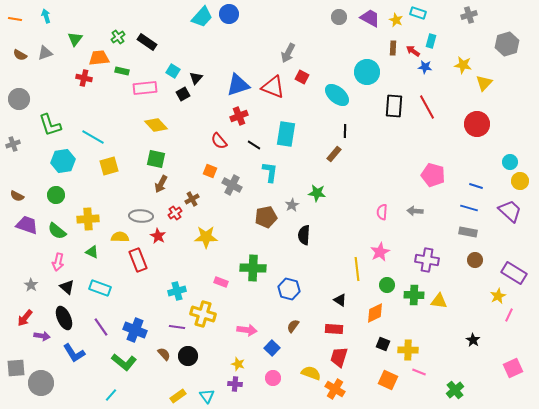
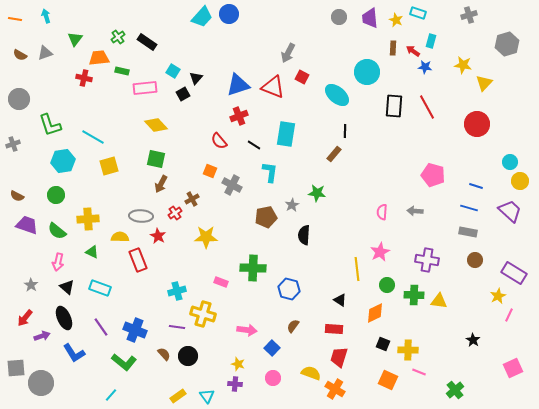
purple trapezoid at (370, 18): rotated 125 degrees counterclockwise
purple arrow at (42, 336): rotated 28 degrees counterclockwise
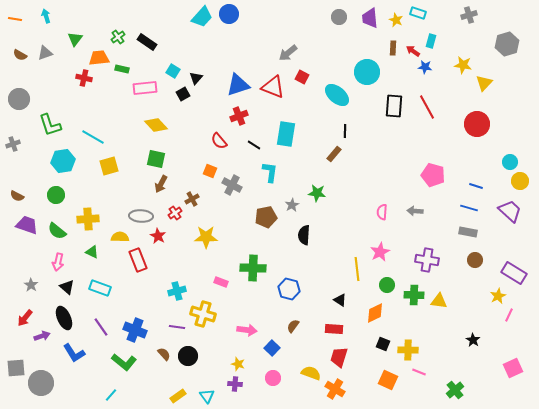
gray arrow at (288, 53): rotated 24 degrees clockwise
green rectangle at (122, 71): moved 2 px up
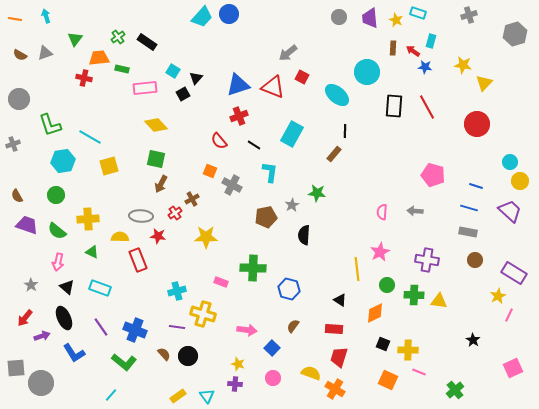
gray hexagon at (507, 44): moved 8 px right, 10 px up
cyan rectangle at (286, 134): moved 6 px right; rotated 20 degrees clockwise
cyan line at (93, 137): moved 3 px left
brown semicircle at (17, 196): rotated 32 degrees clockwise
red star at (158, 236): rotated 21 degrees counterclockwise
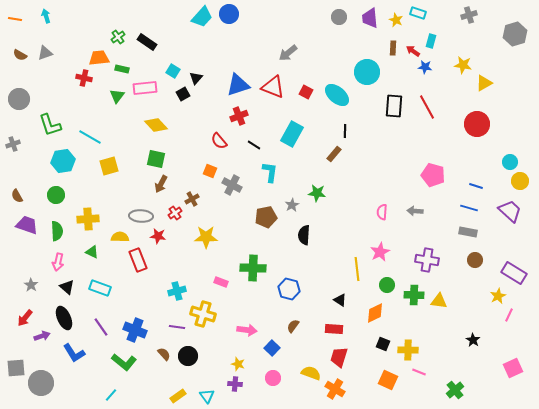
green triangle at (75, 39): moved 42 px right, 57 px down
red square at (302, 77): moved 4 px right, 15 px down
yellow triangle at (484, 83): rotated 18 degrees clockwise
green semicircle at (57, 231): rotated 132 degrees counterclockwise
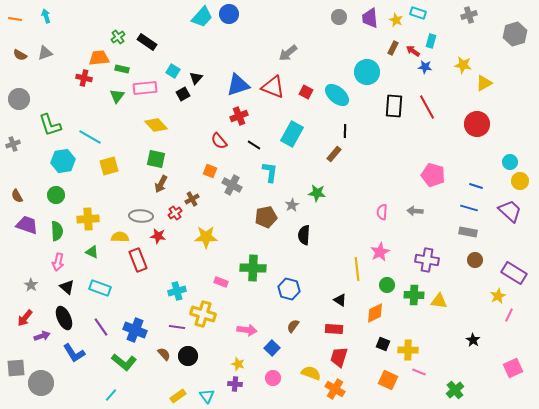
brown rectangle at (393, 48): rotated 24 degrees clockwise
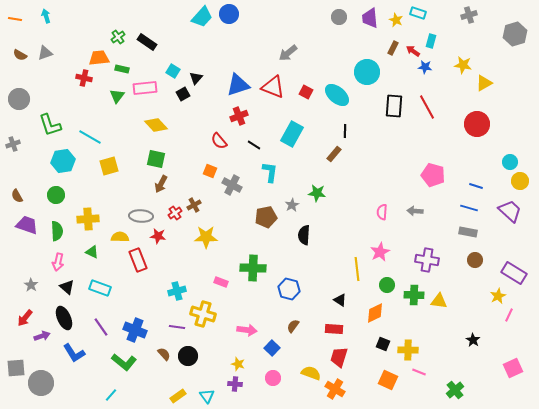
brown cross at (192, 199): moved 2 px right, 6 px down
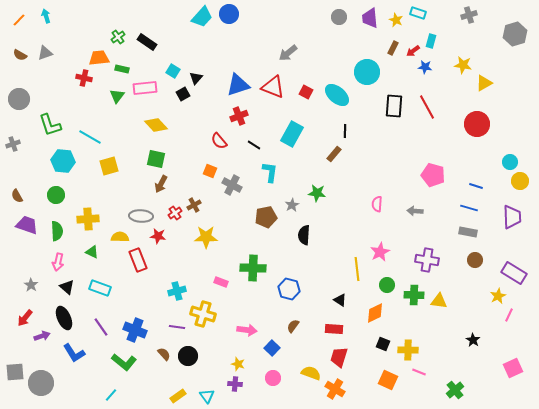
orange line at (15, 19): moved 4 px right, 1 px down; rotated 56 degrees counterclockwise
red arrow at (413, 51): rotated 72 degrees counterclockwise
cyan hexagon at (63, 161): rotated 15 degrees clockwise
purple trapezoid at (510, 211): moved 2 px right, 6 px down; rotated 45 degrees clockwise
pink semicircle at (382, 212): moved 5 px left, 8 px up
gray square at (16, 368): moved 1 px left, 4 px down
